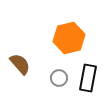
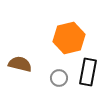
brown semicircle: rotated 35 degrees counterclockwise
black rectangle: moved 6 px up
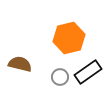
black rectangle: rotated 44 degrees clockwise
gray circle: moved 1 px right, 1 px up
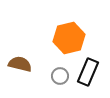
black rectangle: rotated 32 degrees counterclockwise
gray circle: moved 1 px up
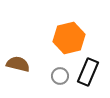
brown semicircle: moved 2 px left
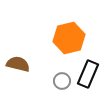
black rectangle: moved 2 px down
gray circle: moved 2 px right, 5 px down
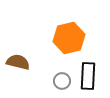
brown semicircle: moved 2 px up
black rectangle: moved 2 px down; rotated 20 degrees counterclockwise
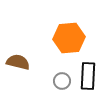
orange hexagon: rotated 8 degrees clockwise
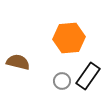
black rectangle: rotated 32 degrees clockwise
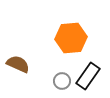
orange hexagon: moved 2 px right
brown semicircle: moved 2 px down; rotated 10 degrees clockwise
